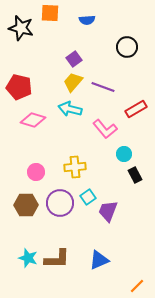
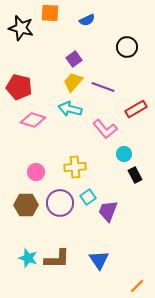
blue semicircle: rotated 21 degrees counterclockwise
blue triangle: rotated 40 degrees counterclockwise
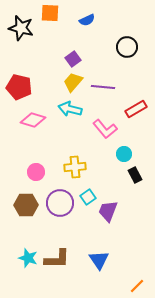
purple square: moved 1 px left
purple line: rotated 15 degrees counterclockwise
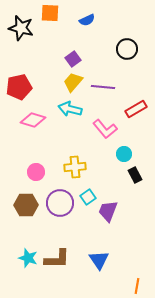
black circle: moved 2 px down
red pentagon: rotated 25 degrees counterclockwise
orange line: rotated 35 degrees counterclockwise
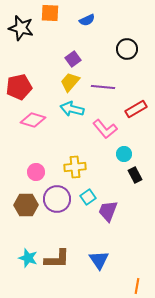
yellow trapezoid: moved 3 px left
cyan arrow: moved 2 px right
purple circle: moved 3 px left, 4 px up
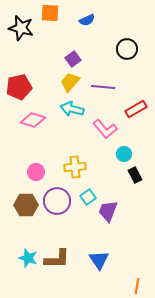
purple circle: moved 2 px down
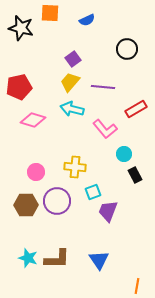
yellow cross: rotated 10 degrees clockwise
cyan square: moved 5 px right, 5 px up; rotated 14 degrees clockwise
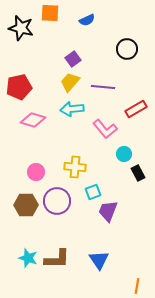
cyan arrow: rotated 20 degrees counterclockwise
black rectangle: moved 3 px right, 2 px up
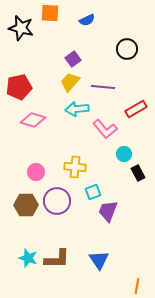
cyan arrow: moved 5 px right
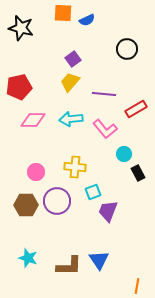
orange square: moved 13 px right
purple line: moved 1 px right, 7 px down
cyan arrow: moved 6 px left, 10 px down
pink diamond: rotated 15 degrees counterclockwise
brown L-shape: moved 12 px right, 7 px down
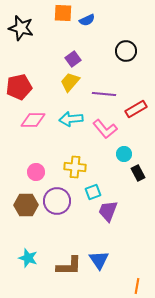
black circle: moved 1 px left, 2 px down
